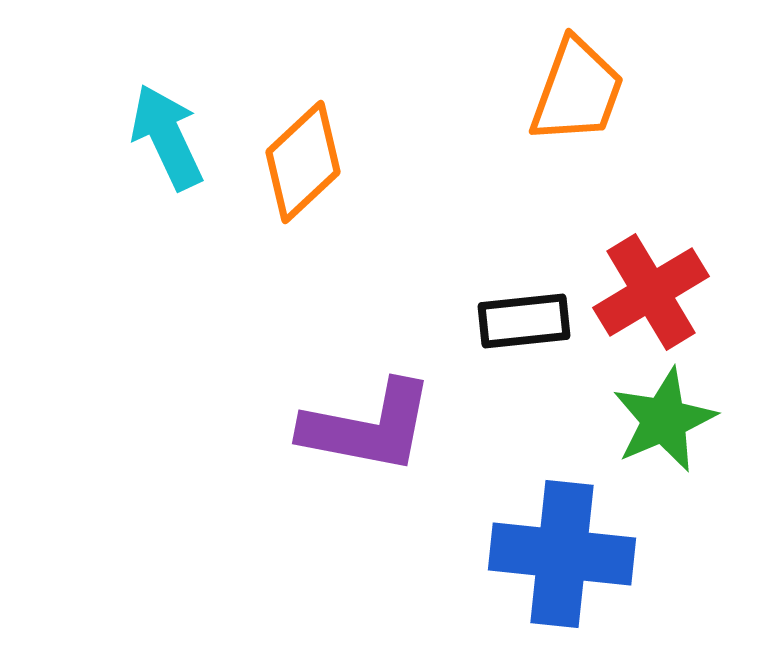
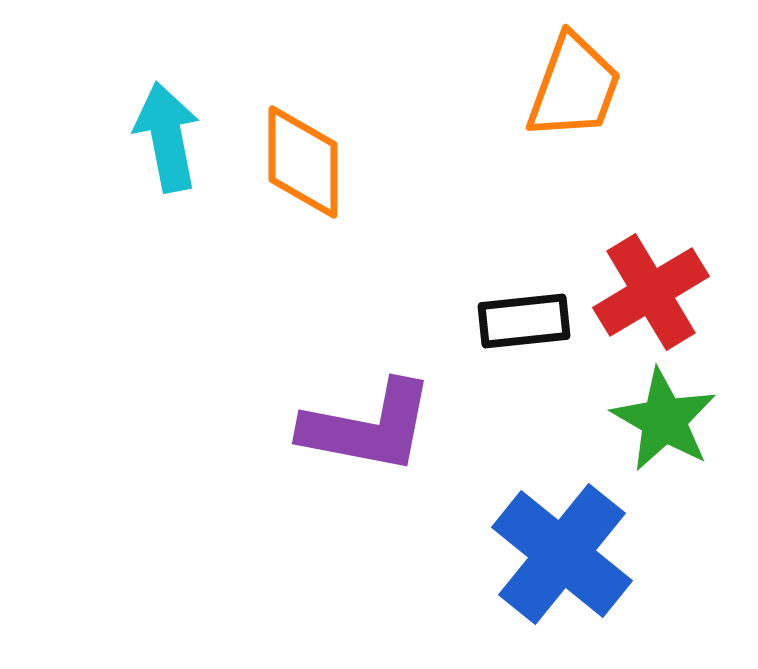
orange trapezoid: moved 3 px left, 4 px up
cyan arrow: rotated 14 degrees clockwise
orange diamond: rotated 47 degrees counterclockwise
green star: rotated 19 degrees counterclockwise
blue cross: rotated 33 degrees clockwise
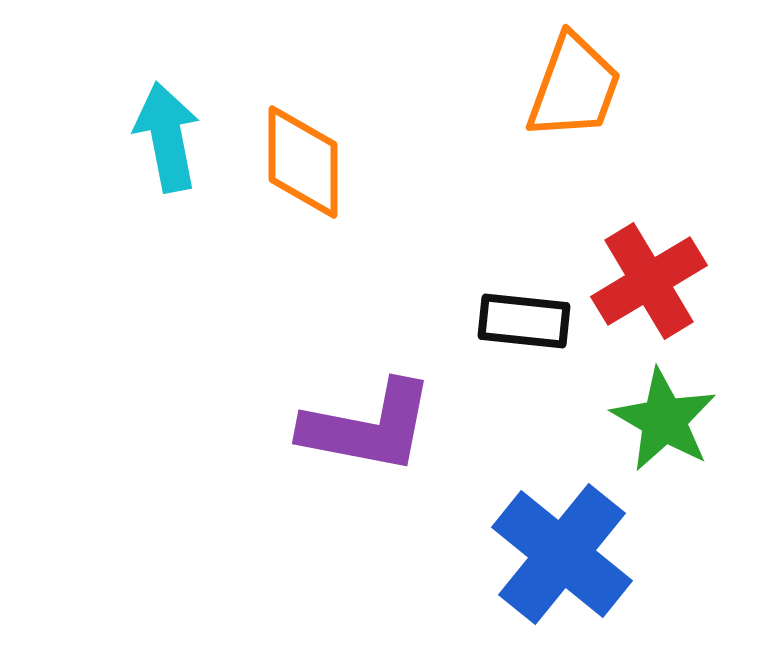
red cross: moved 2 px left, 11 px up
black rectangle: rotated 12 degrees clockwise
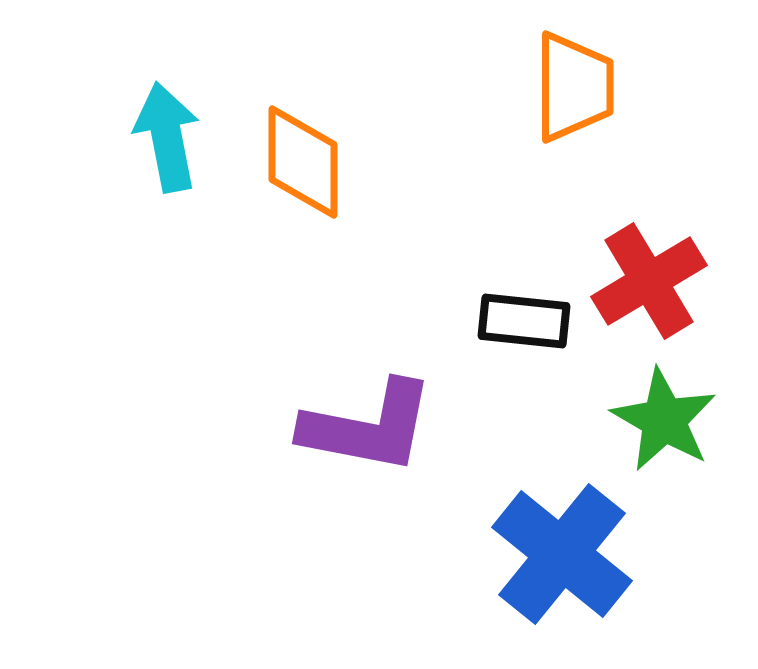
orange trapezoid: rotated 20 degrees counterclockwise
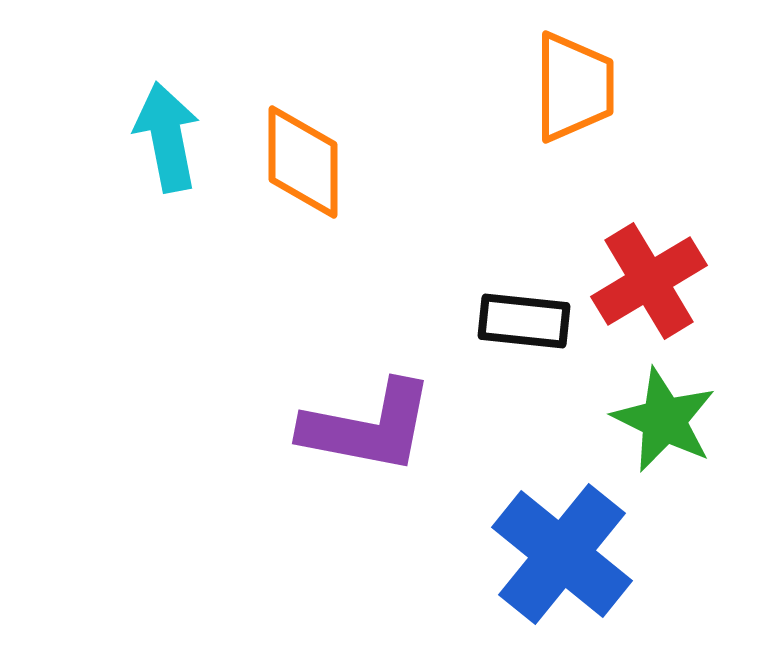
green star: rotated 4 degrees counterclockwise
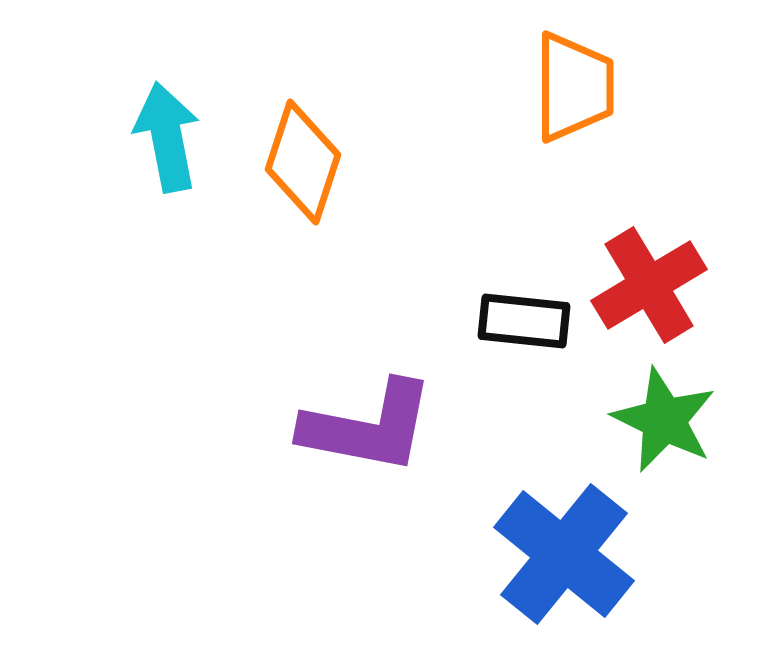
orange diamond: rotated 18 degrees clockwise
red cross: moved 4 px down
blue cross: moved 2 px right
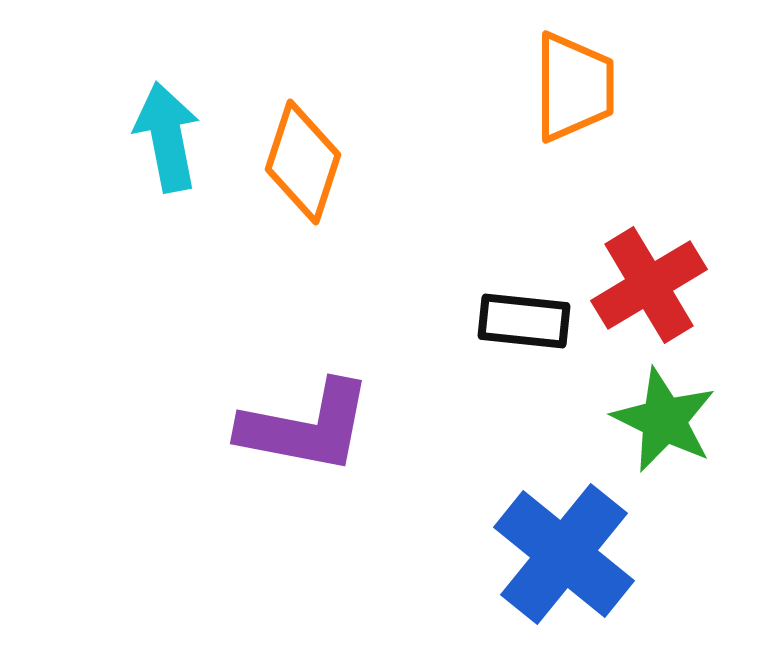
purple L-shape: moved 62 px left
